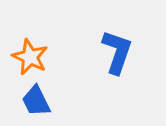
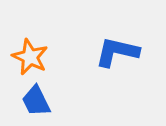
blue L-shape: rotated 96 degrees counterclockwise
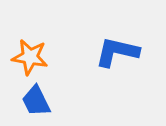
orange star: rotated 15 degrees counterclockwise
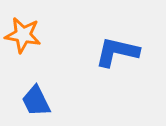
orange star: moved 7 px left, 22 px up
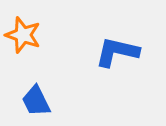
orange star: rotated 9 degrees clockwise
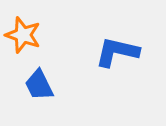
blue trapezoid: moved 3 px right, 16 px up
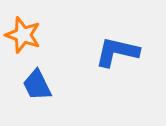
blue trapezoid: moved 2 px left
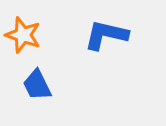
blue L-shape: moved 11 px left, 17 px up
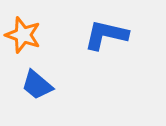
blue trapezoid: rotated 24 degrees counterclockwise
